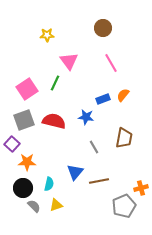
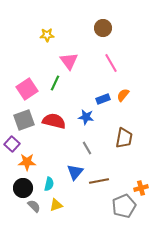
gray line: moved 7 px left, 1 px down
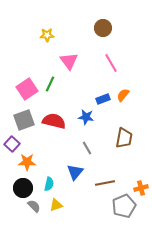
green line: moved 5 px left, 1 px down
brown line: moved 6 px right, 2 px down
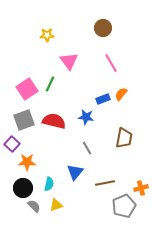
orange semicircle: moved 2 px left, 1 px up
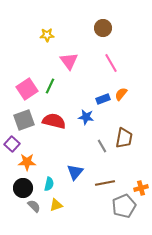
green line: moved 2 px down
gray line: moved 15 px right, 2 px up
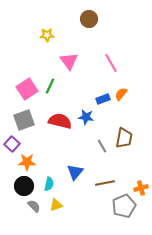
brown circle: moved 14 px left, 9 px up
red semicircle: moved 6 px right
black circle: moved 1 px right, 2 px up
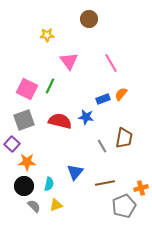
pink square: rotated 30 degrees counterclockwise
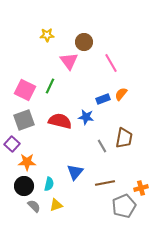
brown circle: moved 5 px left, 23 px down
pink square: moved 2 px left, 1 px down
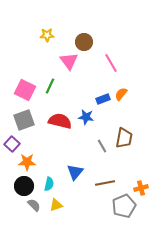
gray semicircle: moved 1 px up
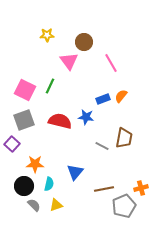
orange semicircle: moved 2 px down
gray line: rotated 32 degrees counterclockwise
orange star: moved 8 px right, 2 px down
brown line: moved 1 px left, 6 px down
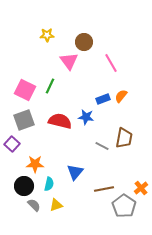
orange cross: rotated 24 degrees counterclockwise
gray pentagon: rotated 15 degrees counterclockwise
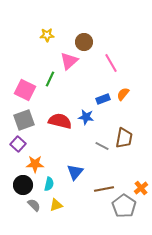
pink triangle: rotated 24 degrees clockwise
green line: moved 7 px up
orange semicircle: moved 2 px right, 2 px up
purple square: moved 6 px right
black circle: moved 1 px left, 1 px up
